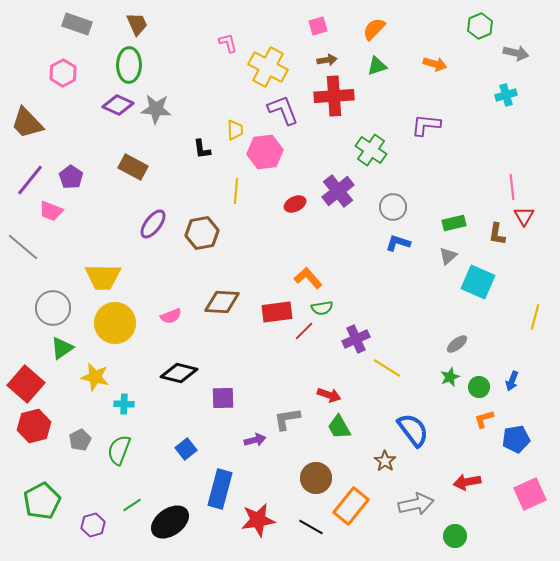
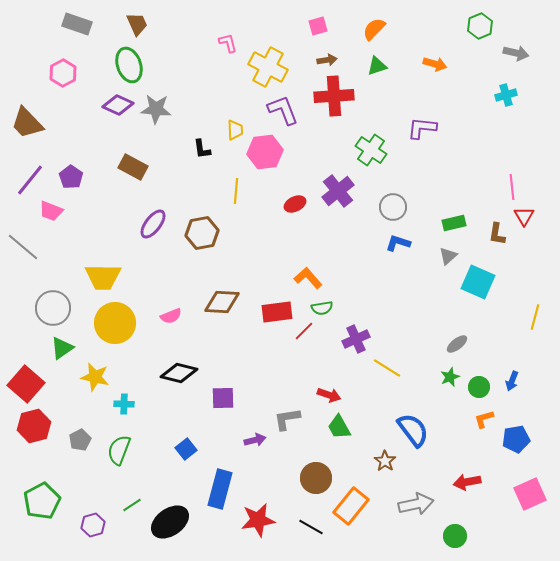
green ellipse at (129, 65): rotated 20 degrees counterclockwise
purple L-shape at (426, 125): moved 4 px left, 3 px down
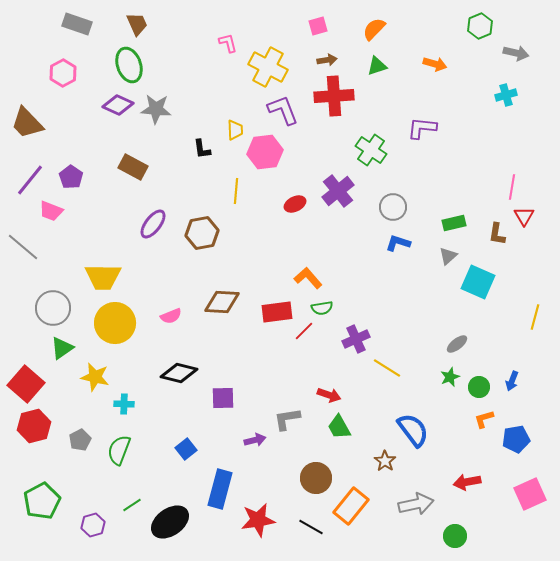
pink line at (512, 187): rotated 15 degrees clockwise
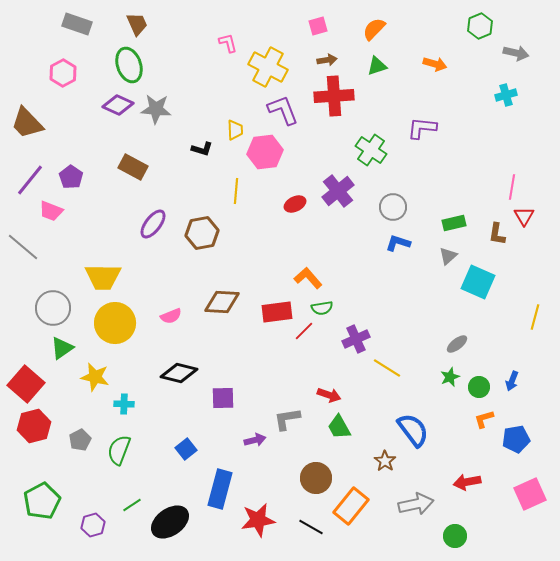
black L-shape at (202, 149): rotated 65 degrees counterclockwise
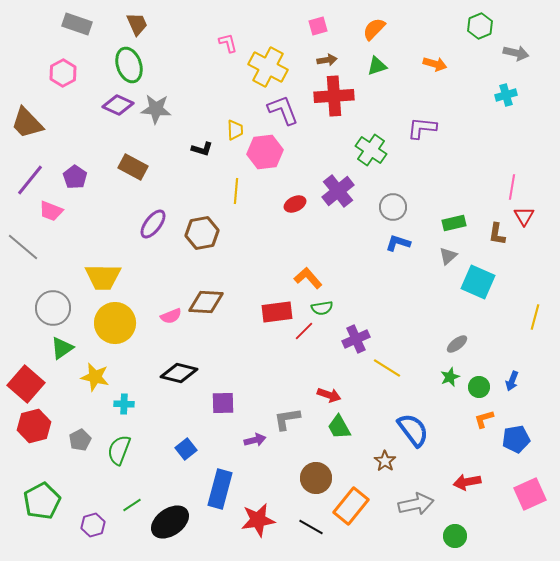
purple pentagon at (71, 177): moved 4 px right
brown diamond at (222, 302): moved 16 px left
purple square at (223, 398): moved 5 px down
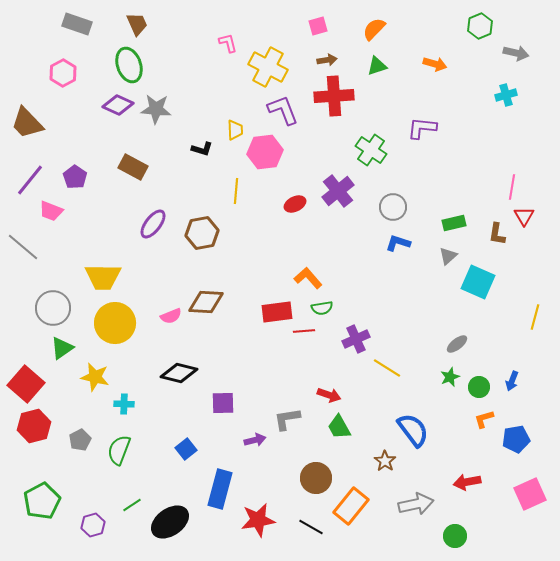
red line at (304, 331): rotated 40 degrees clockwise
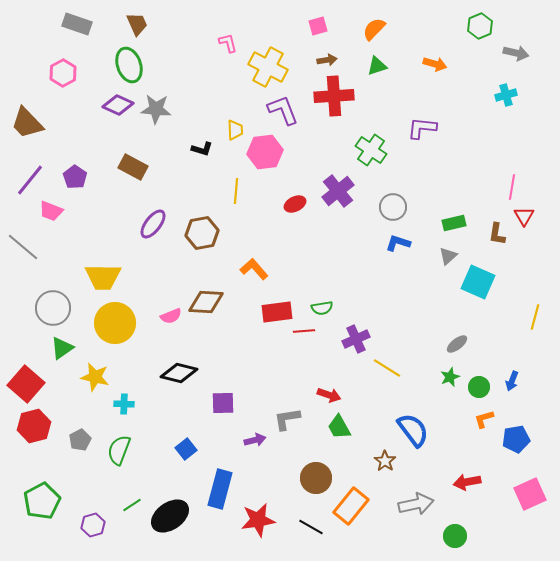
orange L-shape at (308, 278): moved 54 px left, 9 px up
black ellipse at (170, 522): moved 6 px up
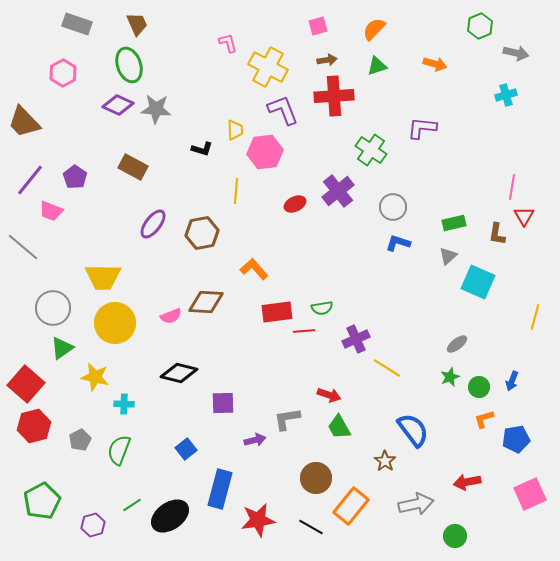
brown trapezoid at (27, 123): moved 3 px left, 1 px up
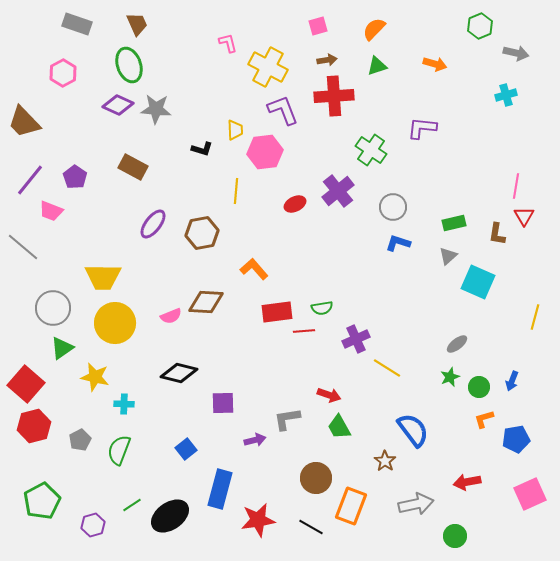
pink line at (512, 187): moved 4 px right, 1 px up
orange rectangle at (351, 506): rotated 18 degrees counterclockwise
